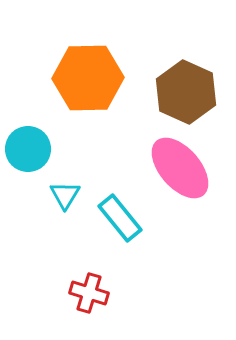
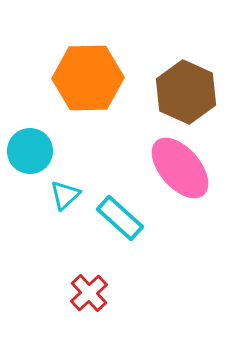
cyan circle: moved 2 px right, 2 px down
cyan triangle: rotated 16 degrees clockwise
cyan rectangle: rotated 9 degrees counterclockwise
red cross: rotated 30 degrees clockwise
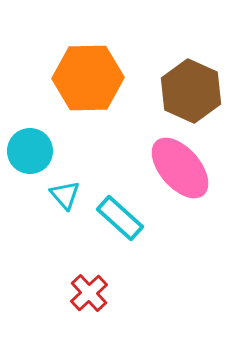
brown hexagon: moved 5 px right, 1 px up
cyan triangle: rotated 28 degrees counterclockwise
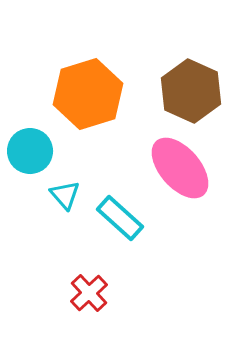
orange hexagon: moved 16 px down; rotated 16 degrees counterclockwise
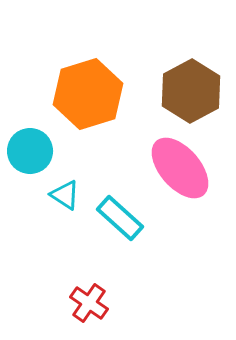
brown hexagon: rotated 8 degrees clockwise
cyan triangle: rotated 16 degrees counterclockwise
red cross: moved 10 px down; rotated 12 degrees counterclockwise
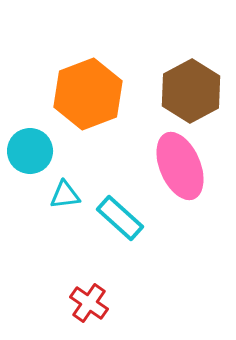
orange hexagon: rotated 4 degrees counterclockwise
pink ellipse: moved 2 px up; rotated 18 degrees clockwise
cyan triangle: rotated 40 degrees counterclockwise
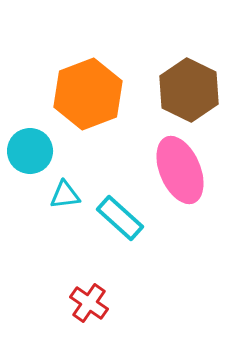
brown hexagon: moved 2 px left, 1 px up; rotated 6 degrees counterclockwise
pink ellipse: moved 4 px down
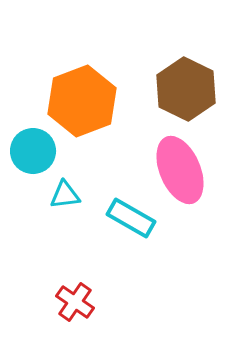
brown hexagon: moved 3 px left, 1 px up
orange hexagon: moved 6 px left, 7 px down
cyan circle: moved 3 px right
cyan rectangle: moved 11 px right; rotated 12 degrees counterclockwise
red cross: moved 14 px left, 1 px up
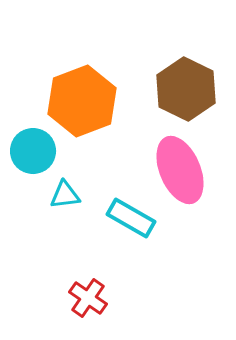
red cross: moved 13 px right, 4 px up
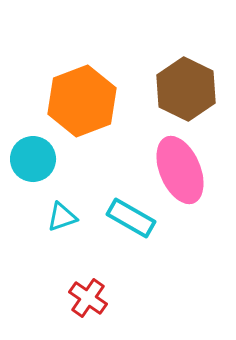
cyan circle: moved 8 px down
cyan triangle: moved 3 px left, 22 px down; rotated 12 degrees counterclockwise
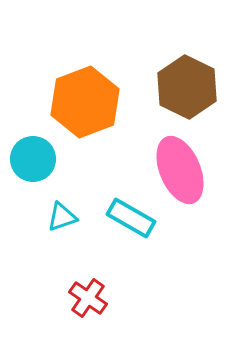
brown hexagon: moved 1 px right, 2 px up
orange hexagon: moved 3 px right, 1 px down
